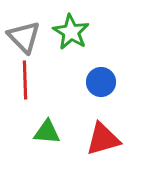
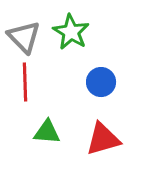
red line: moved 2 px down
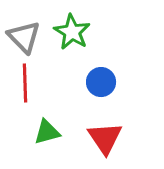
green star: moved 1 px right
red line: moved 1 px down
green triangle: rotated 20 degrees counterclockwise
red triangle: moved 2 px right, 1 px up; rotated 48 degrees counterclockwise
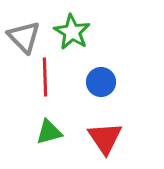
red line: moved 20 px right, 6 px up
green triangle: moved 2 px right
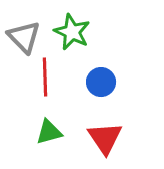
green star: rotated 6 degrees counterclockwise
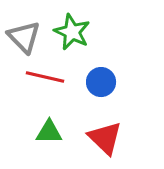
red line: rotated 75 degrees counterclockwise
green triangle: rotated 16 degrees clockwise
red triangle: rotated 12 degrees counterclockwise
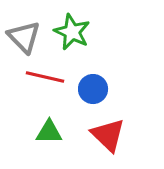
blue circle: moved 8 px left, 7 px down
red triangle: moved 3 px right, 3 px up
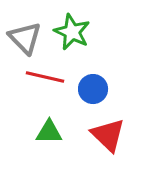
gray triangle: moved 1 px right, 1 px down
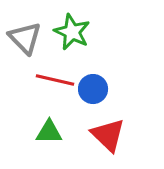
red line: moved 10 px right, 3 px down
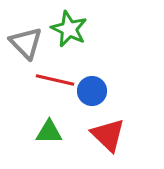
green star: moved 3 px left, 3 px up
gray triangle: moved 1 px right, 5 px down
blue circle: moved 1 px left, 2 px down
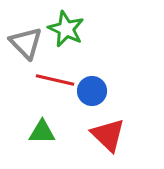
green star: moved 3 px left
green triangle: moved 7 px left
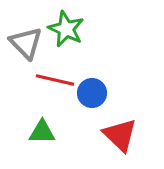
blue circle: moved 2 px down
red triangle: moved 12 px right
